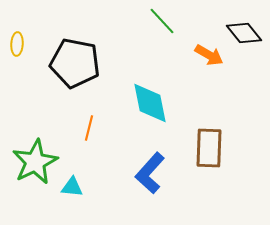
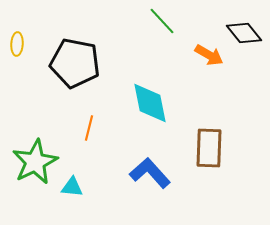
blue L-shape: rotated 96 degrees clockwise
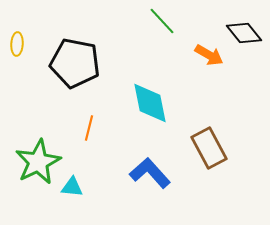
brown rectangle: rotated 30 degrees counterclockwise
green star: moved 3 px right
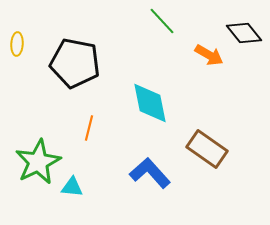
brown rectangle: moved 2 px left, 1 px down; rotated 27 degrees counterclockwise
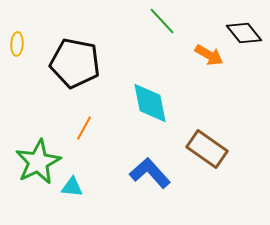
orange line: moved 5 px left; rotated 15 degrees clockwise
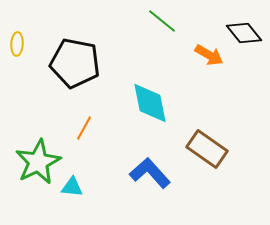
green line: rotated 8 degrees counterclockwise
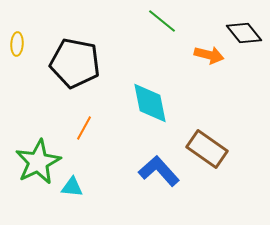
orange arrow: rotated 16 degrees counterclockwise
blue L-shape: moved 9 px right, 2 px up
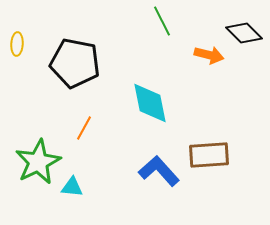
green line: rotated 24 degrees clockwise
black diamond: rotated 6 degrees counterclockwise
brown rectangle: moved 2 px right, 6 px down; rotated 39 degrees counterclockwise
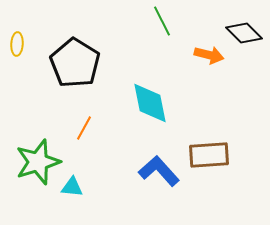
black pentagon: rotated 21 degrees clockwise
green star: rotated 9 degrees clockwise
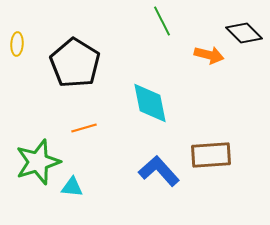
orange line: rotated 45 degrees clockwise
brown rectangle: moved 2 px right
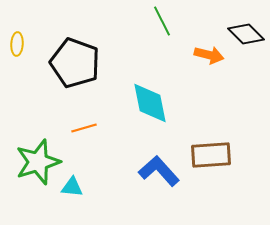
black diamond: moved 2 px right, 1 px down
black pentagon: rotated 12 degrees counterclockwise
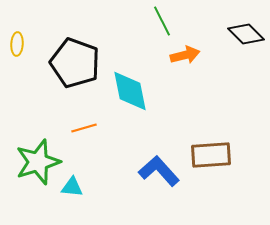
orange arrow: moved 24 px left; rotated 28 degrees counterclockwise
cyan diamond: moved 20 px left, 12 px up
